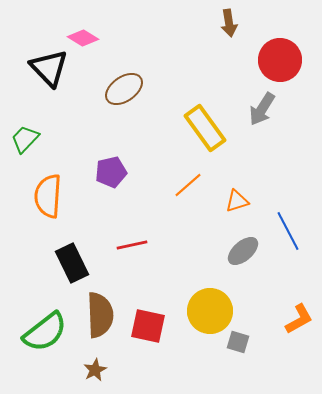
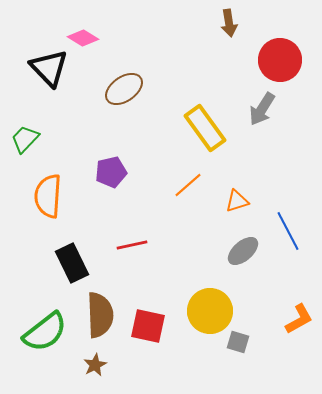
brown star: moved 5 px up
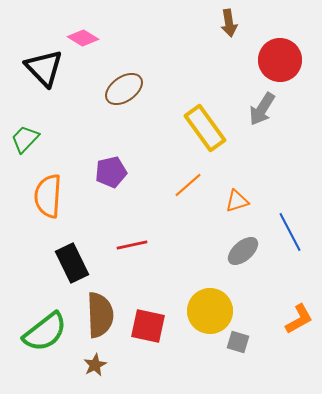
black triangle: moved 5 px left
blue line: moved 2 px right, 1 px down
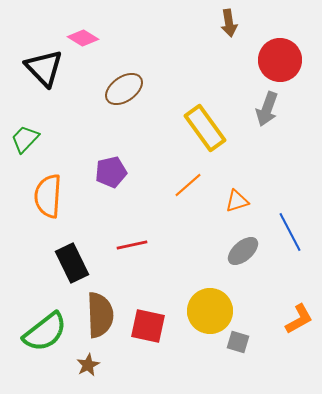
gray arrow: moved 5 px right; rotated 12 degrees counterclockwise
brown star: moved 7 px left
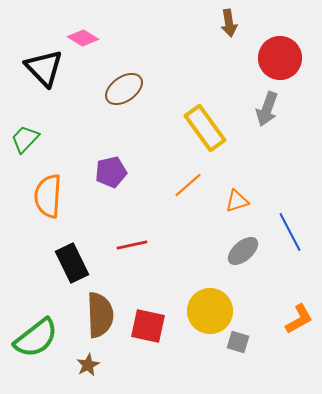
red circle: moved 2 px up
green semicircle: moved 9 px left, 6 px down
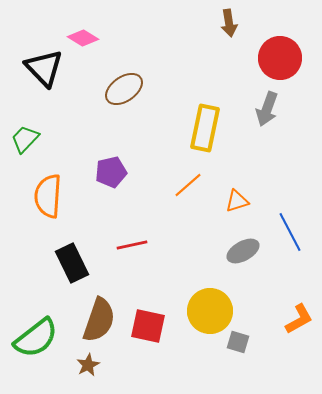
yellow rectangle: rotated 48 degrees clockwise
gray ellipse: rotated 12 degrees clockwise
brown semicircle: moved 1 px left, 5 px down; rotated 21 degrees clockwise
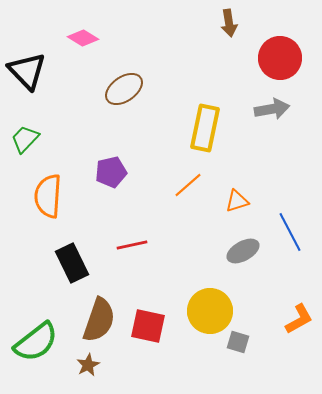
black triangle: moved 17 px left, 3 px down
gray arrow: moved 5 px right; rotated 120 degrees counterclockwise
green semicircle: moved 4 px down
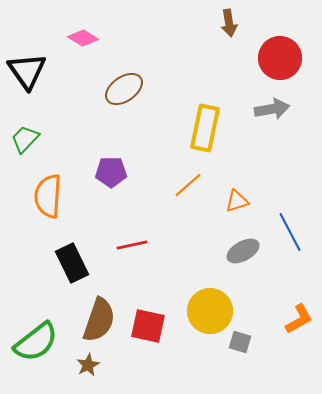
black triangle: rotated 9 degrees clockwise
purple pentagon: rotated 12 degrees clockwise
gray square: moved 2 px right
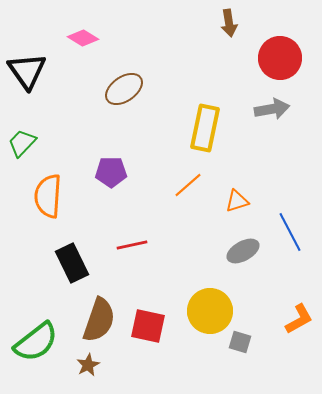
green trapezoid: moved 3 px left, 4 px down
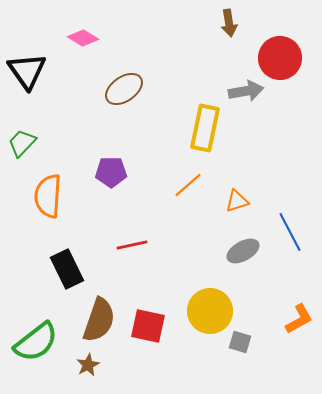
gray arrow: moved 26 px left, 18 px up
black rectangle: moved 5 px left, 6 px down
